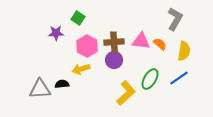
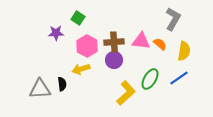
gray L-shape: moved 2 px left
black semicircle: rotated 88 degrees clockwise
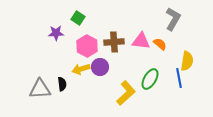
yellow semicircle: moved 3 px right, 10 px down
purple circle: moved 14 px left, 7 px down
blue line: rotated 66 degrees counterclockwise
